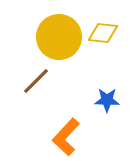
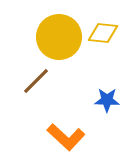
orange L-shape: rotated 90 degrees counterclockwise
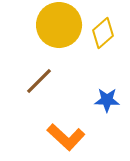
yellow diamond: rotated 48 degrees counterclockwise
yellow circle: moved 12 px up
brown line: moved 3 px right
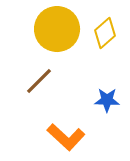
yellow circle: moved 2 px left, 4 px down
yellow diamond: moved 2 px right
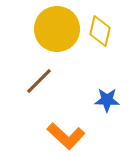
yellow diamond: moved 5 px left, 2 px up; rotated 36 degrees counterclockwise
orange L-shape: moved 1 px up
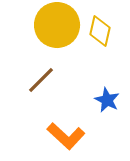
yellow circle: moved 4 px up
brown line: moved 2 px right, 1 px up
blue star: rotated 25 degrees clockwise
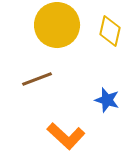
yellow diamond: moved 10 px right
brown line: moved 4 px left, 1 px up; rotated 24 degrees clockwise
blue star: rotated 10 degrees counterclockwise
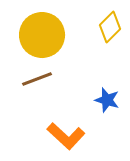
yellow circle: moved 15 px left, 10 px down
yellow diamond: moved 4 px up; rotated 32 degrees clockwise
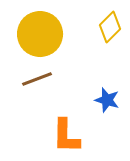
yellow circle: moved 2 px left, 1 px up
orange L-shape: rotated 48 degrees clockwise
